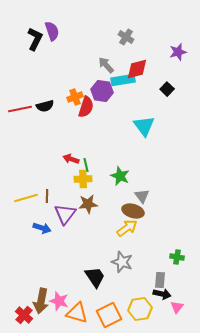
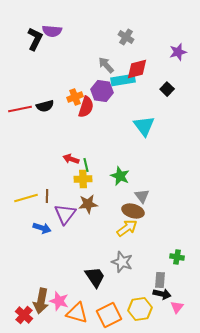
purple semicircle: rotated 114 degrees clockwise
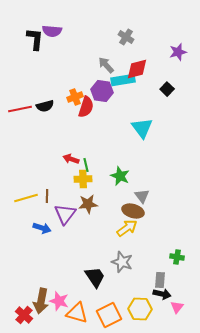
black L-shape: rotated 20 degrees counterclockwise
cyan triangle: moved 2 px left, 2 px down
yellow hexagon: rotated 10 degrees clockwise
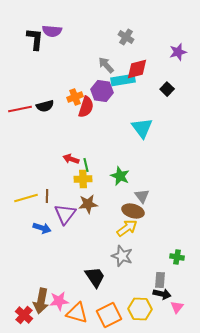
gray star: moved 6 px up
pink star: rotated 24 degrees counterclockwise
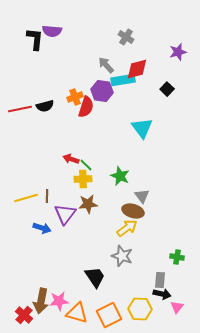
green line: rotated 32 degrees counterclockwise
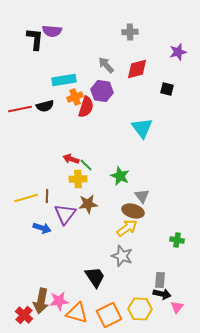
gray cross: moved 4 px right, 5 px up; rotated 35 degrees counterclockwise
cyan rectangle: moved 59 px left
black square: rotated 32 degrees counterclockwise
yellow cross: moved 5 px left
green cross: moved 17 px up
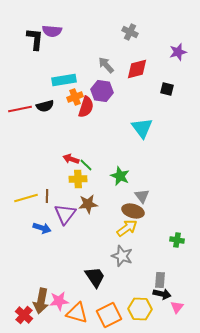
gray cross: rotated 28 degrees clockwise
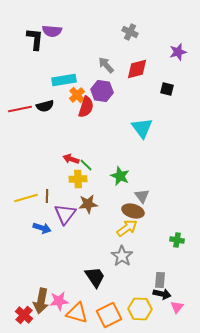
orange cross: moved 2 px right, 2 px up; rotated 21 degrees counterclockwise
gray star: rotated 15 degrees clockwise
